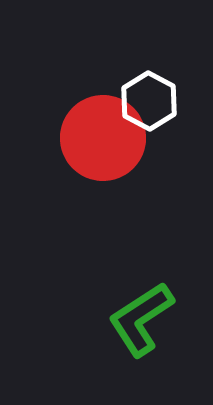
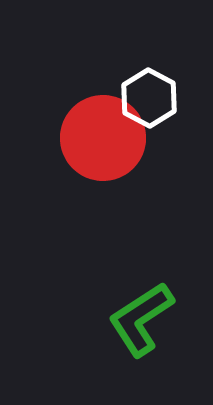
white hexagon: moved 3 px up
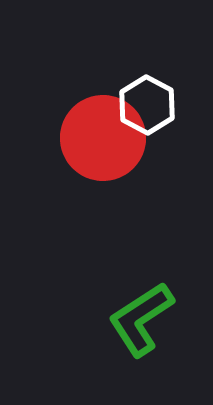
white hexagon: moved 2 px left, 7 px down
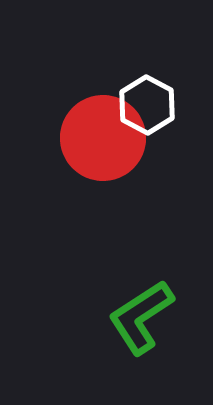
green L-shape: moved 2 px up
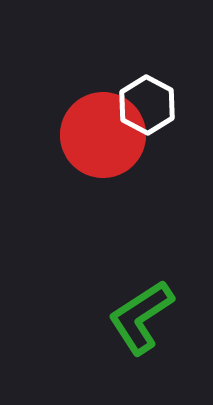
red circle: moved 3 px up
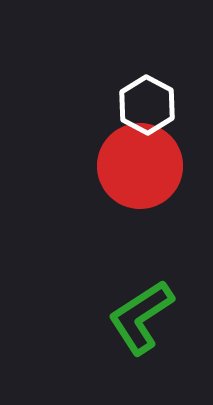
red circle: moved 37 px right, 31 px down
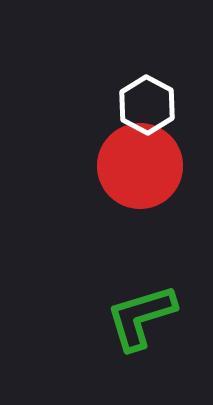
green L-shape: rotated 16 degrees clockwise
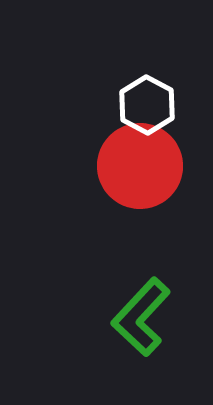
green L-shape: rotated 30 degrees counterclockwise
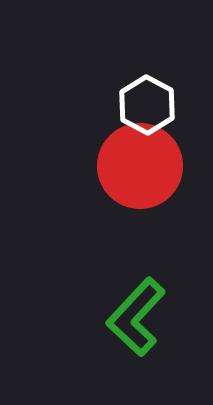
green L-shape: moved 5 px left
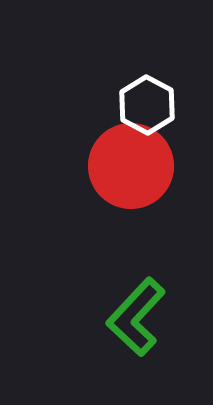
red circle: moved 9 px left
